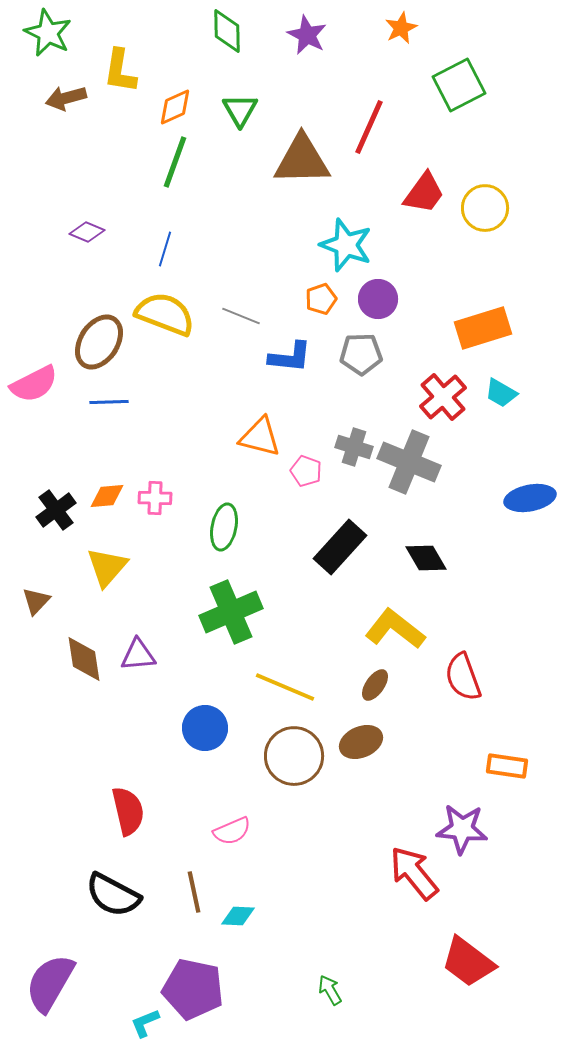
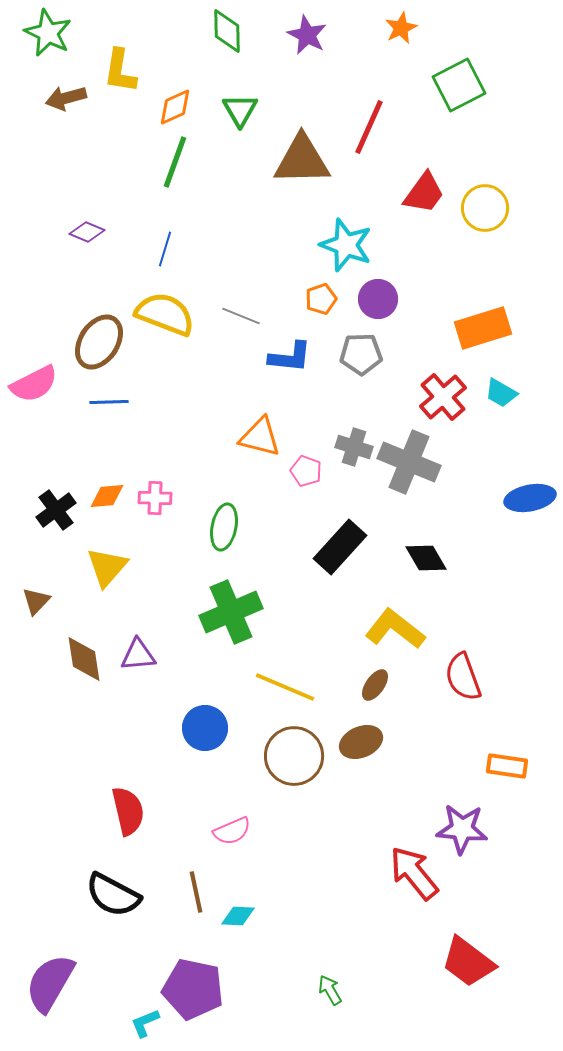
brown line at (194, 892): moved 2 px right
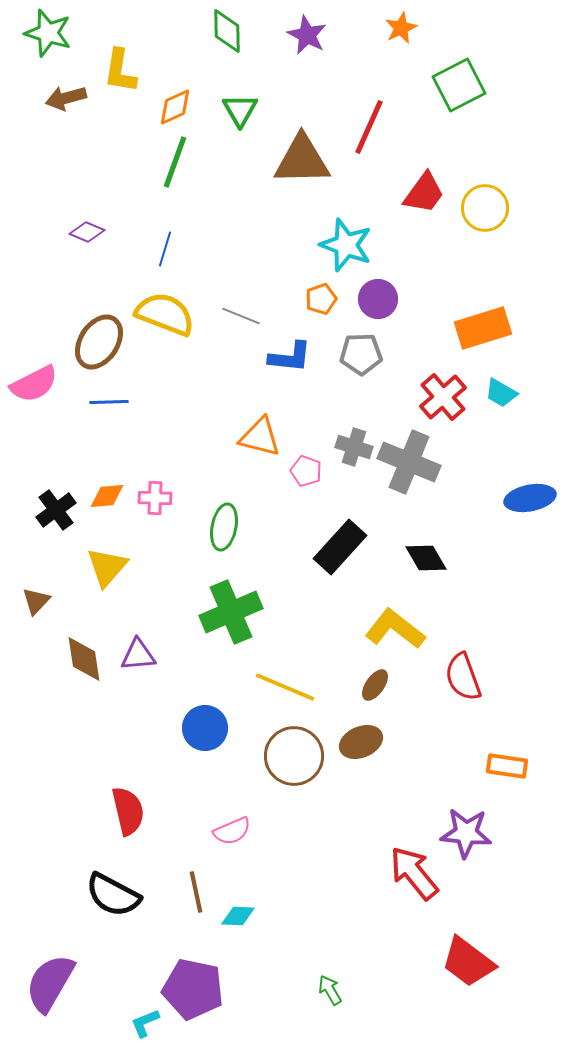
green star at (48, 33): rotated 9 degrees counterclockwise
purple star at (462, 829): moved 4 px right, 4 px down
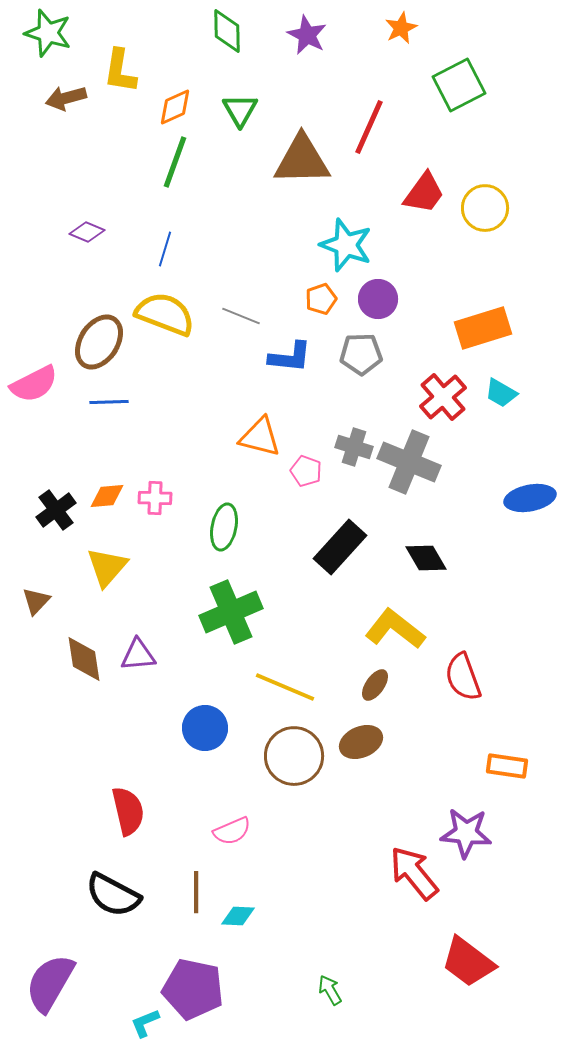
brown line at (196, 892): rotated 12 degrees clockwise
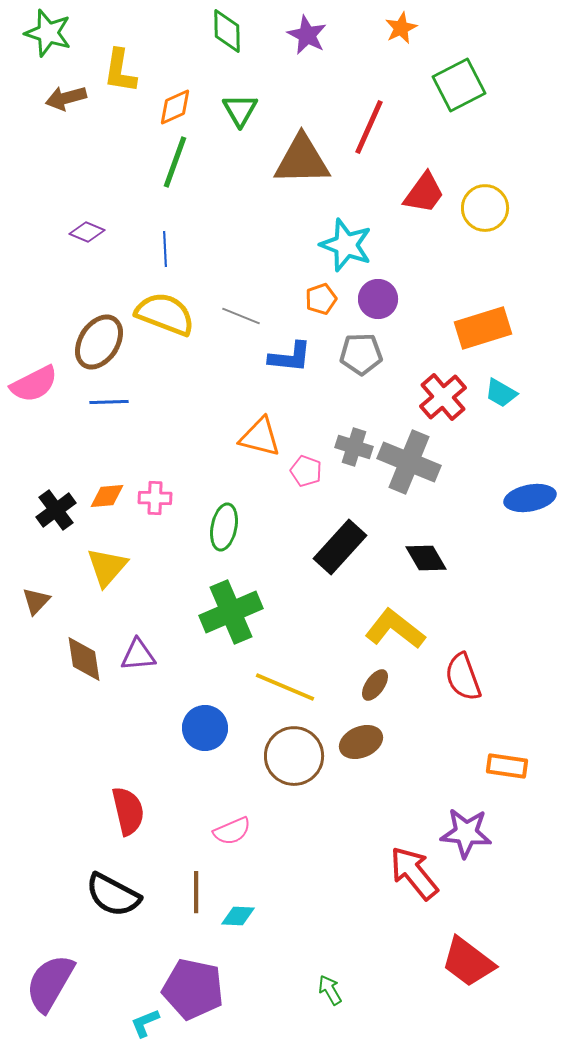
blue line at (165, 249): rotated 20 degrees counterclockwise
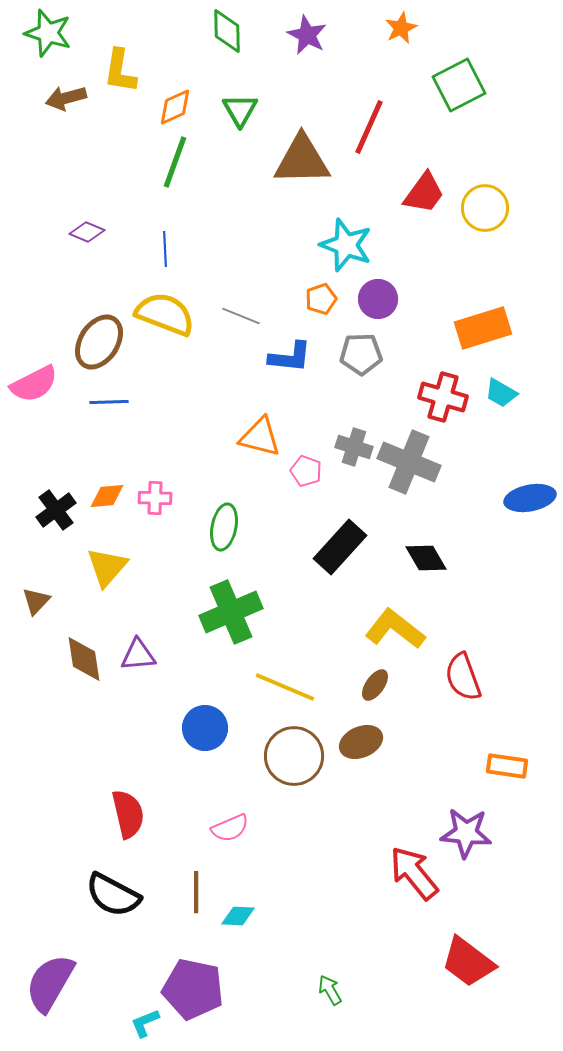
red cross at (443, 397): rotated 33 degrees counterclockwise
red semicircle at (128, 811): moved 3 px down
pink semicircle at (232, 831): moved 2 px left, 3 px up
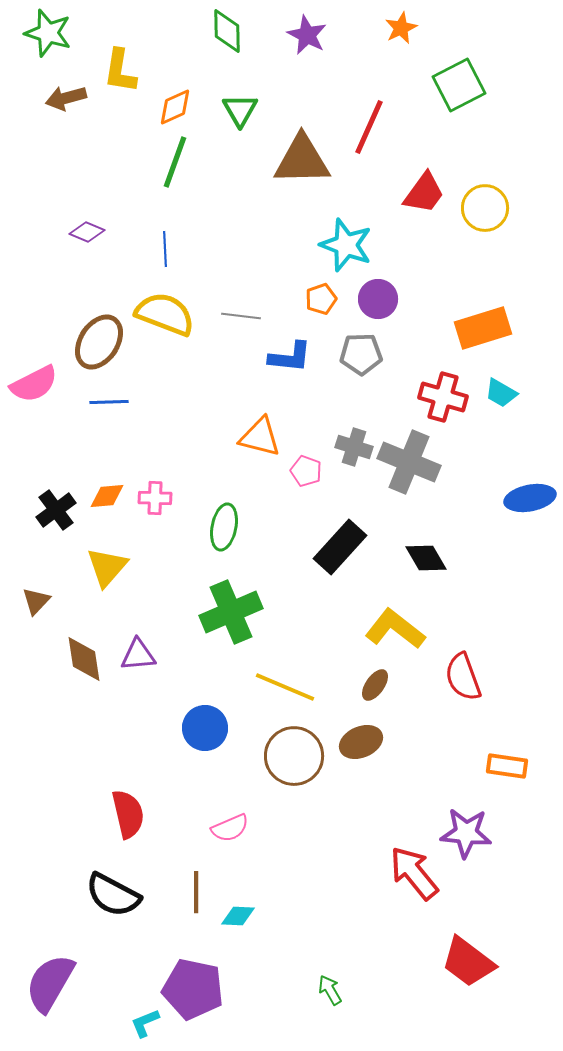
gray line at (241, 316): rotated 15 degrees counterclockwise
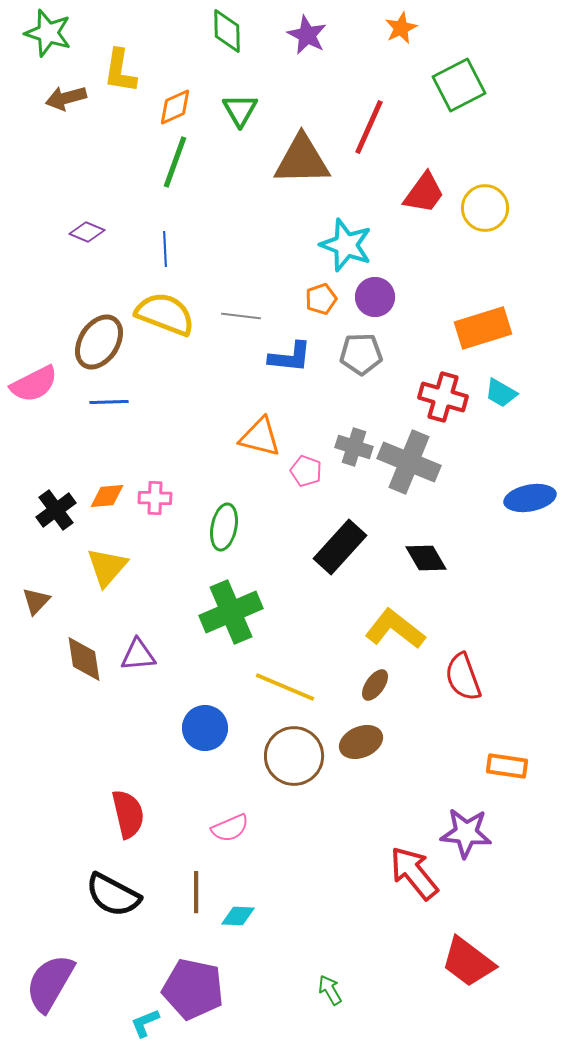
purple circle at (378, 299): moved 3 px left, 2 px up
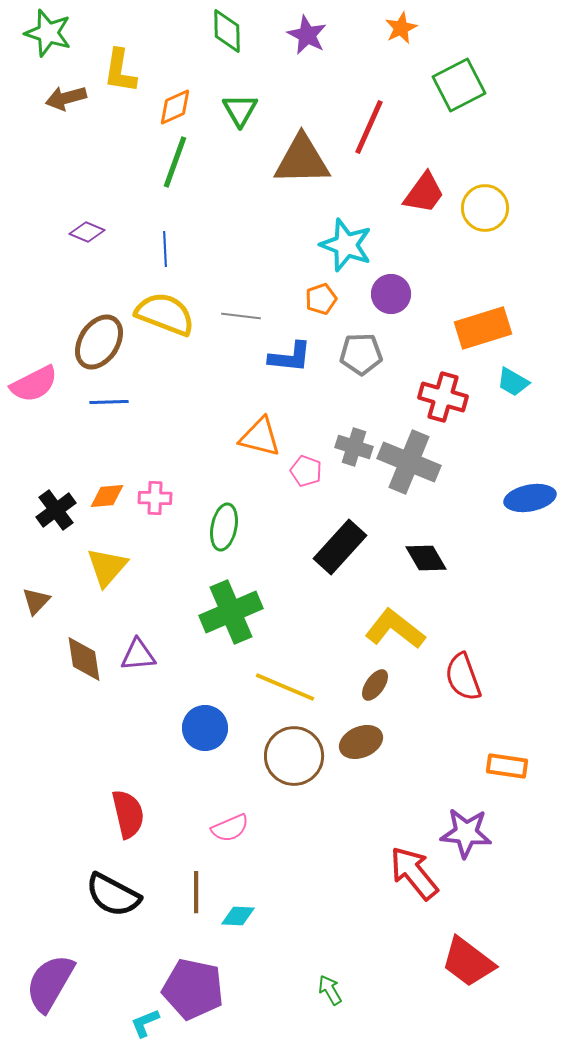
purple circle at (375, 297): moved 16 px right, 3 px up
cyan trapezoid at (501, 393): moved 12 px right, 11 px up
